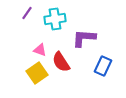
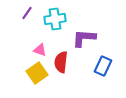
red semicircle: rotated 40 degrees clockwise
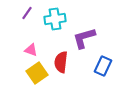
purple L-shape: rotated 20 degrees counterclockwise
pink triangle: moved 9 px left
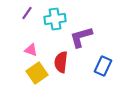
purple L-shape: moved 3 px left, 1 px up
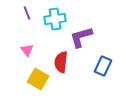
purple line: rotated 56 degrees counterclockwise
pink triangle: moved 4 px left; rotated 32 degrees clockwise
yellow square: moved 1 px right, 6 px down; rotated 25 degrees counterclockwise
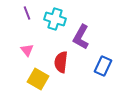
cyan cross: rotated 25 degrees clockwise
purple L-shape: rotated 45 degrees counterclockwise
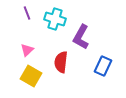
pink triangle: rotated 24 degrees clockwise
yellow square: moved 7 px left, 3 px up
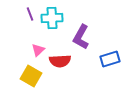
purple line: moved 3 px right, 1 px down
cyan cross: moved 3 px left, 1 px up; rotated 20 degrees counterclockwise
pink triangle: moved 11 px right
red semicircle: moved 1 px left, 1 px up; rotated 100 degrees counterclockwise
blue rectangle: moved 7 px right, 7 px up; rotated 48 degrees clockwise
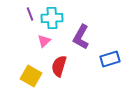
pink triangle: moved 6 px right, 9 px up
red semicircle: moved 1 px left, 5 px down; rotated 110 degrees clockwise
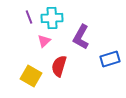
purple line: moved 1 px left, 3 px down
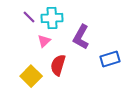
purple line: rotated 24 degrees counterclockwise
red semicircle: moved 1 px left, 1 px up
yellow square: rotated 15 degrees clockwise
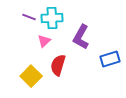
purple line: rotated 24 degrees counterclockwise
